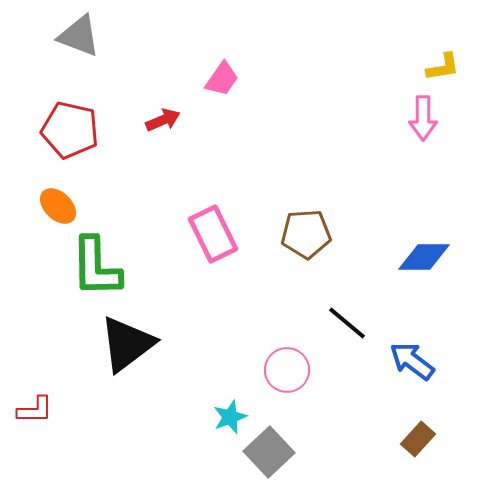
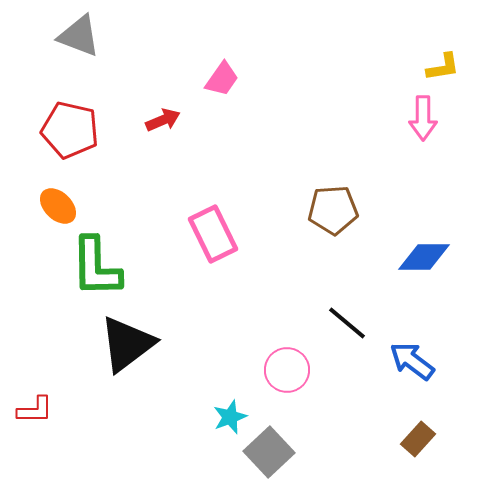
brown pentagon: moved 27 px right, 24 px up
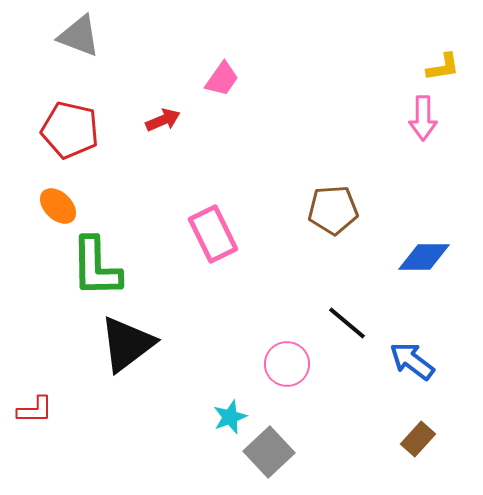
pink circle: moved 6 px up
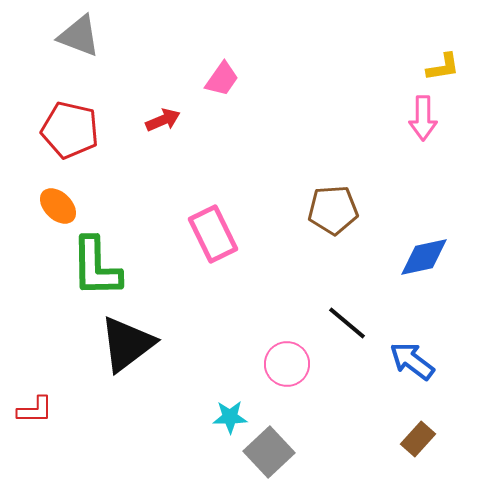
blue diamond: rotated 12 degrees counterclockwise
cyan star: rotated 20 degrees clockwise
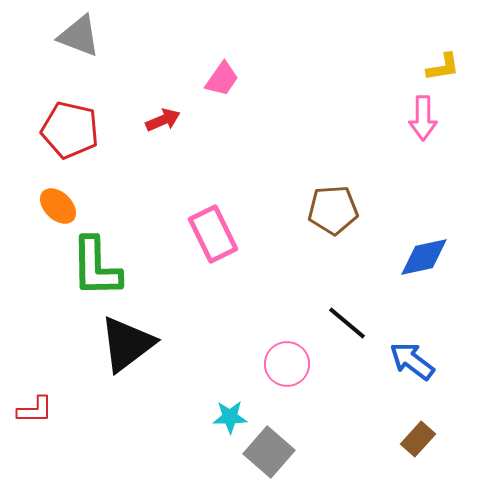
gray square: rotated 6 degrees counterclockwise
